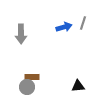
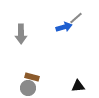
gray line: moved 7 px left, 5 px up; rotated 32 degrees clockwise
brown rectangle: rotated 16 degrees clockwise
gray circle: moved 1 px right, 1 px down
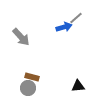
gray arrow: moved 3 px down; rotated 42 degrees counterclockwise
